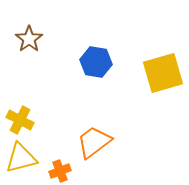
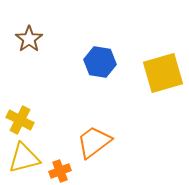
blue hexagon: moved 4 px right
yellow triangle: moved 3 px right
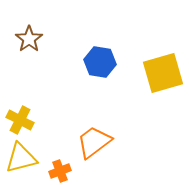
yellow triangle: moved 3 px left
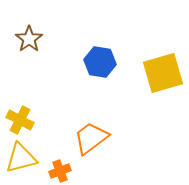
orange trapezoid: moved 3 px left, 4 px up
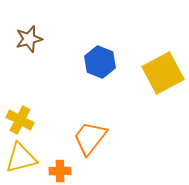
brown star: rotated 20 degrees clockwise
blue hexagon: rotated 12 degrees clockwise
yellow square: rotated 12 degrees counterclockwise
orange trapezoid: moved 1 px left; rotated 15 degrees counterclockwise
orange cross: rotated 20 degrees clockwise
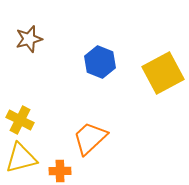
orange trapezoid: rotated 9 degrees clockwise
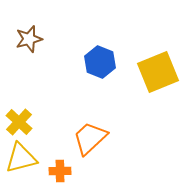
yellow square: moved 5 px left, 1 px up; rotated 6 degrees clockwise
yellow cross: moved 1 px left, 2 px down; rotated 16 degrees clockwise
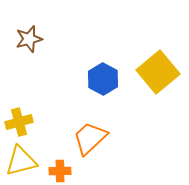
blue hexagon: moved 3 px right, 17 px down; rotated 8 degrees clockwise
yellow square: rotated 18 degrees counterclockwise
yellow cross: rotated 32 degrees clockwise
yellow triangle: moved 3 px down
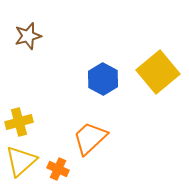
brown star: moved 1 px left, 3 px up
yellow triangle: rotated 28 degrees counterclockwise
orange cross: moved 2 px left, 2 px up; rotated 25 degrees clockwise
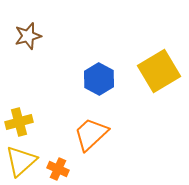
yellow square: moved 1 px right, 1 px up; rotated 9 degrees clockwise
blue hexagon: moved 4 px left
orange trapezoid: moved 1 px right, 4 px up
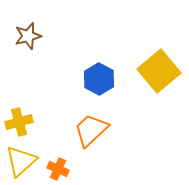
yellow square: rotated 9 degrees counterclockwise
orange trapezoid: moved 4 px up
